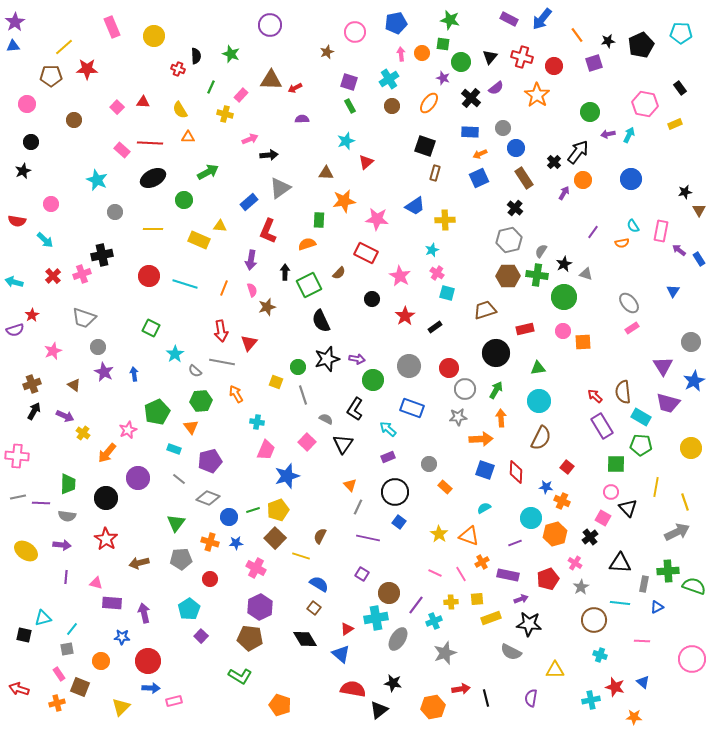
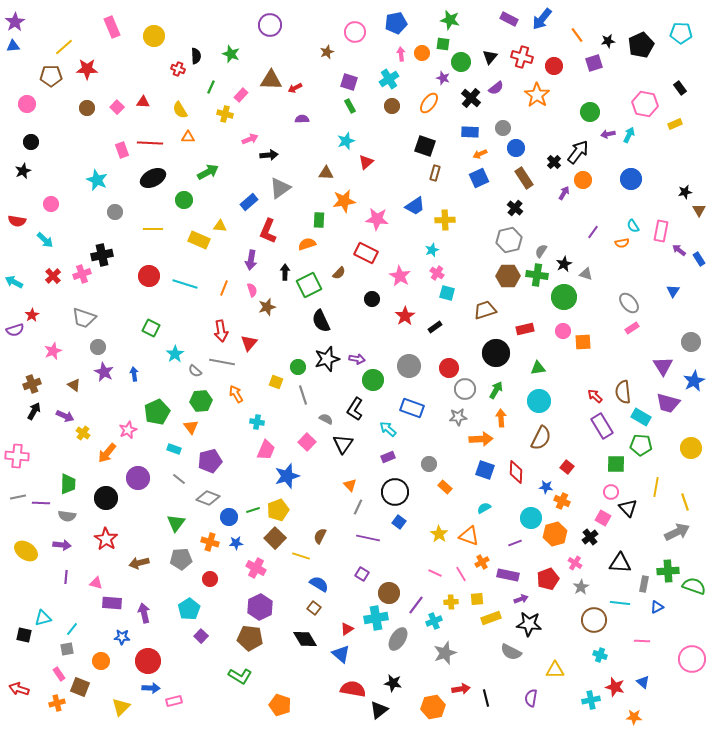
brown circle at (74, 120): moved 13 px right, 12 px up
pink rectangle at (122, 150): rotated 28 degrees clockwise
cyan arrow at (14, 282): rotated 12 degrees clockwise
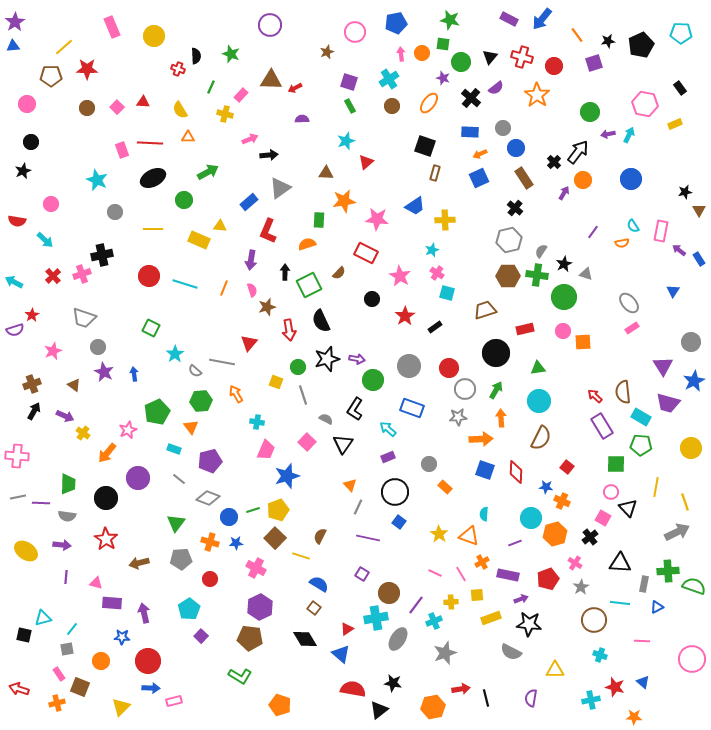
red arrow at (221, 331): moved 68 px right, 1 px up
cyan semicircle at (484, 508): moved 6 px down; rotated 56 degrees counterclockwise
yellow square at (477, 599): moved 4 px up
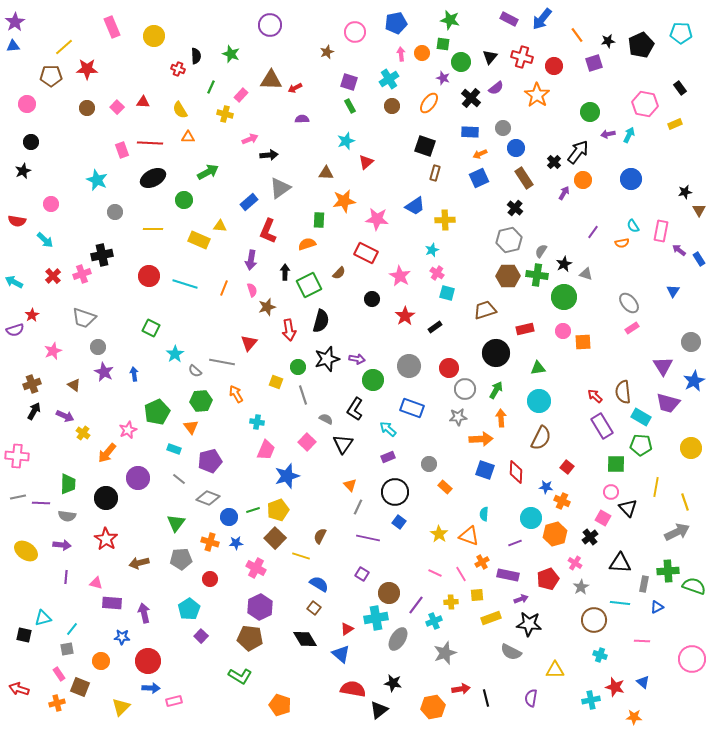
black semicircle at (321, 321): rotated 140 degrees counterclockwise
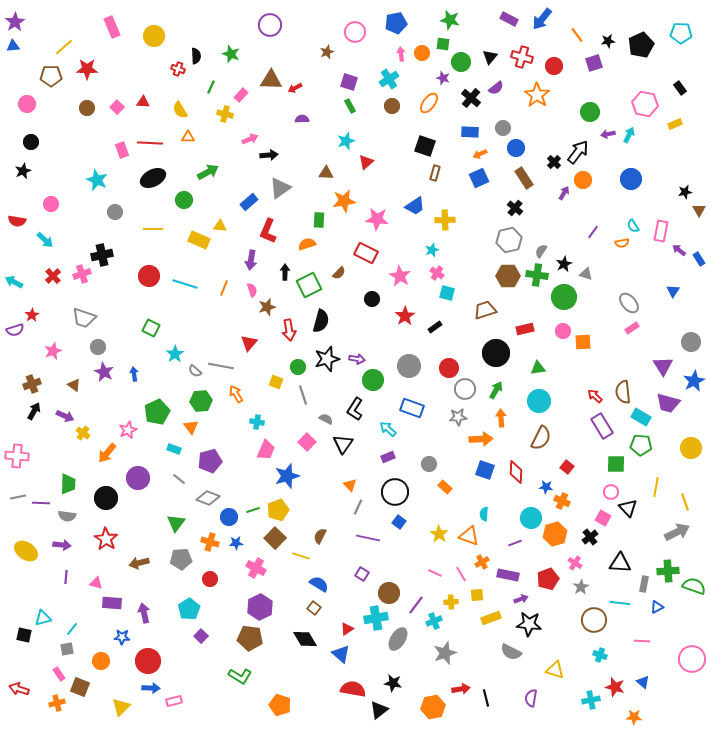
gray line at (222, 362): moved 1 px left, 4 px down
yellow triangle at (555, 670): rotated 18 degrees clockwise
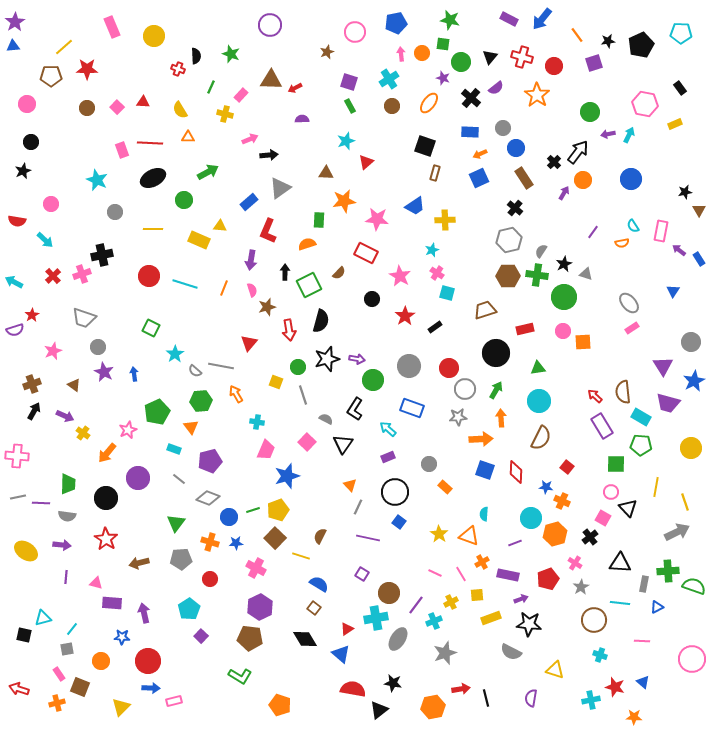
yellow cross at (451, 602): rotated 24 degrees counterclockwise
